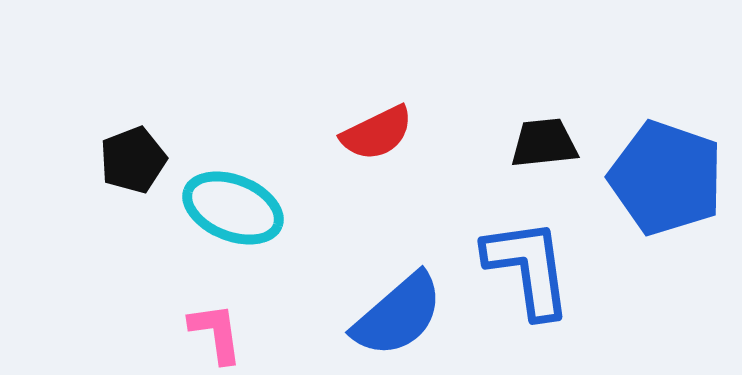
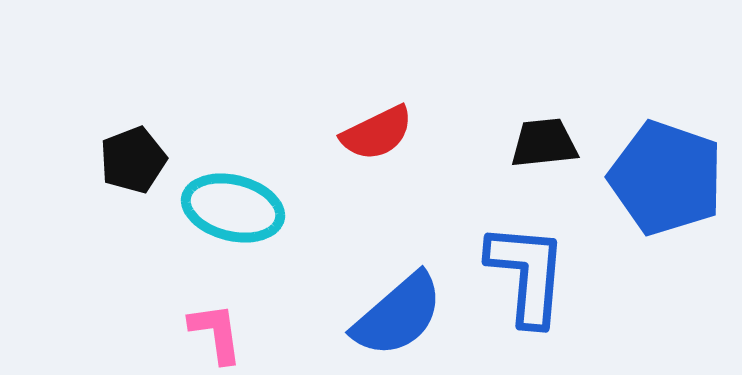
cyan ellipse: rotated 8 degrees counterclockwise
blue L-shape: moved 1 px left, 6 px down; rotated 13 degrees clockwise
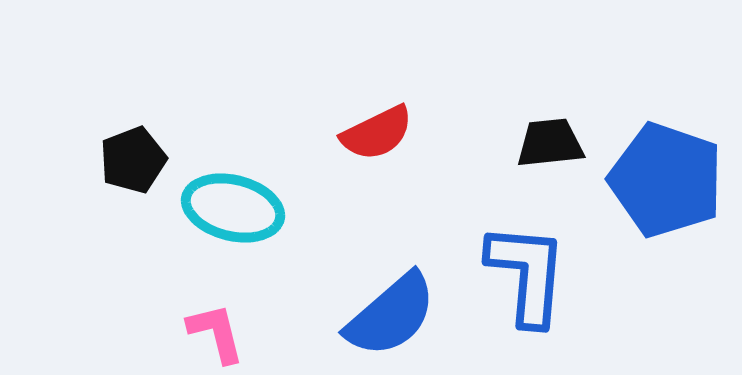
black trapezoid: moved 6 px right
blue pentagon: moved 2 px down
blue semicircle: moved 7 px left
pink L-shape: rotated 6 degrees counterclockwise
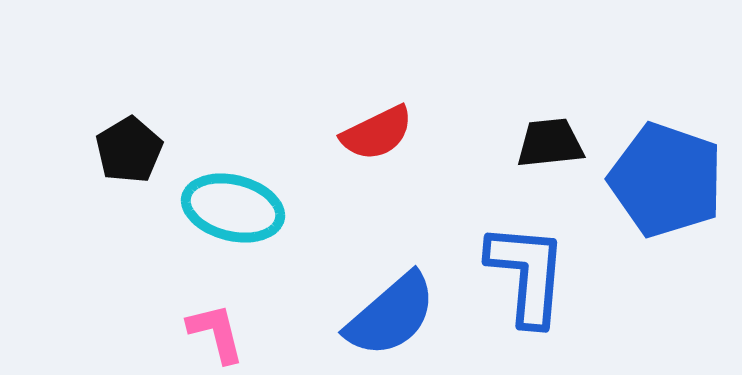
black pentagon: moved 4 px left, 10 px up; rotated 10 degrees counterclockwise
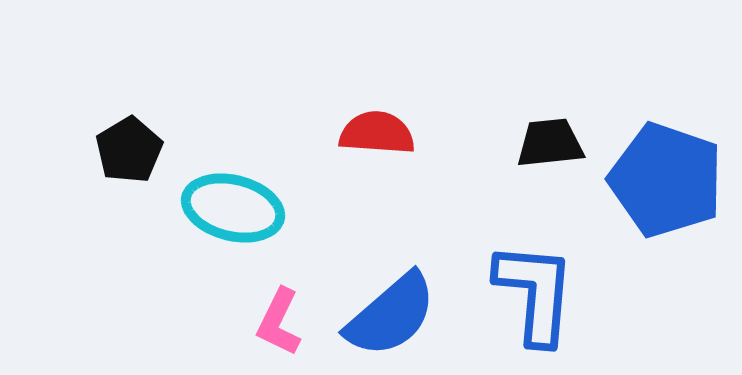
red semicircle: rotated 150 degrees counterclockwise
blue L-shape: moved 8 px right, 19 px down
pink L-shape: moved 63 px right, 11 px up; rotated 140 degrees counterclockwise
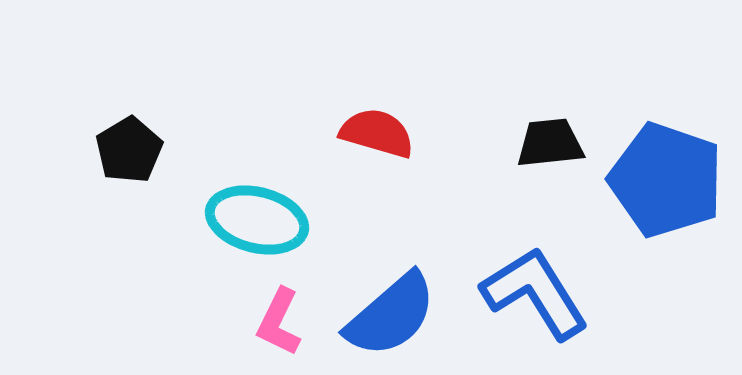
red semicircle: rotated 12 degrees clockwise
cyan ellipse: moved 24 px right, 12 px down
blue L-shape: rotated 37 degrees counterclockwise
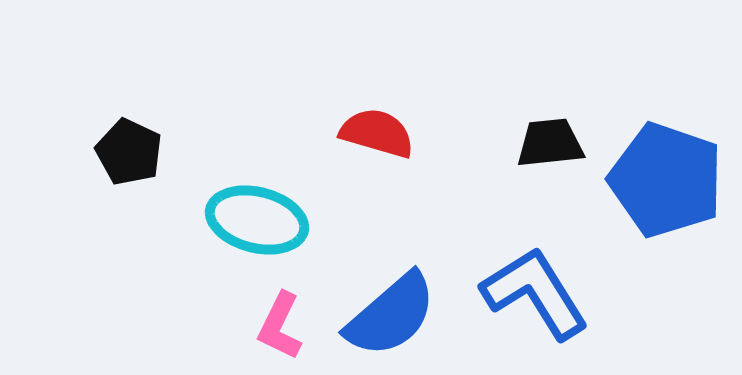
black pentagon: moved 2 px down; rotated 16 degrees counterclockwise
pink L-shape: moved 1 px right, 4 px down
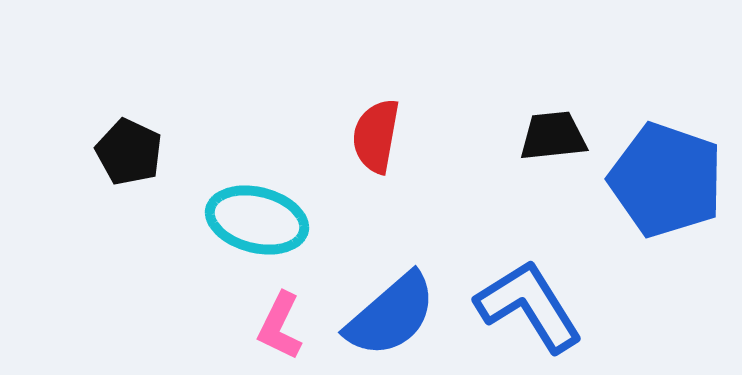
red semicircle: moved 1 px left, 3 px down; rotated 96 degrees counterclockwise
black trapezoid: moved 3 px right, 7 px up
blue L-shape: moved 6 px left, 13 px down
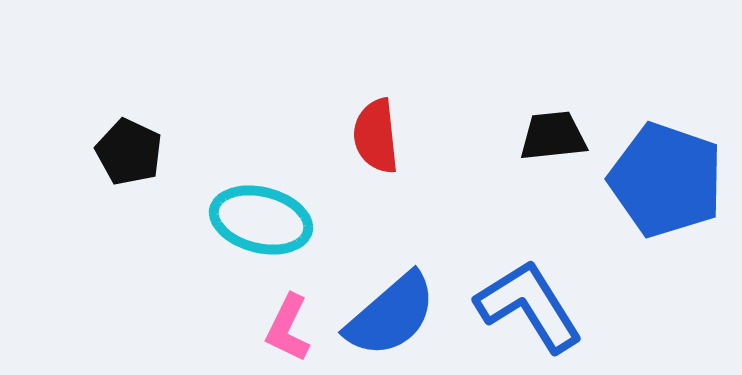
red semicircle: rotated 16 degrees counterclockwise
cyan ellipse: moved 4 px right
pink L-shape: moved 8 px right, 2 px down
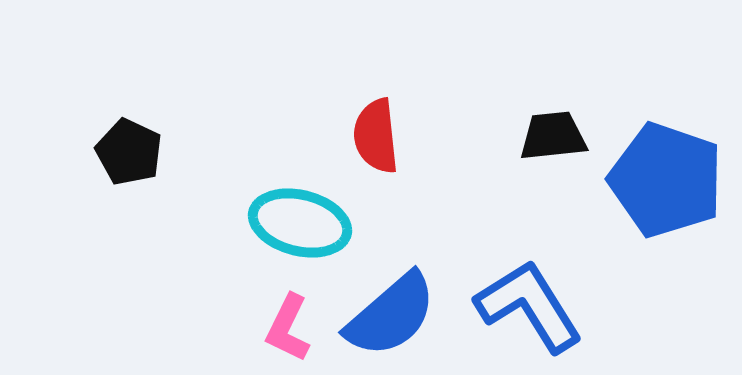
cyan ellipse: moved 39 px right, 3 px down
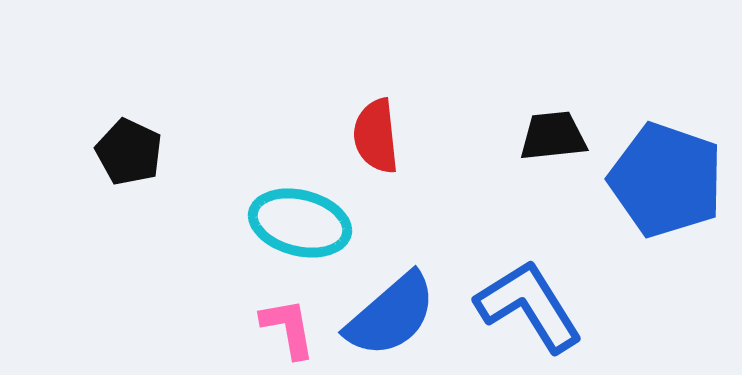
pink L-shape: rotated 144 degrees clockwise
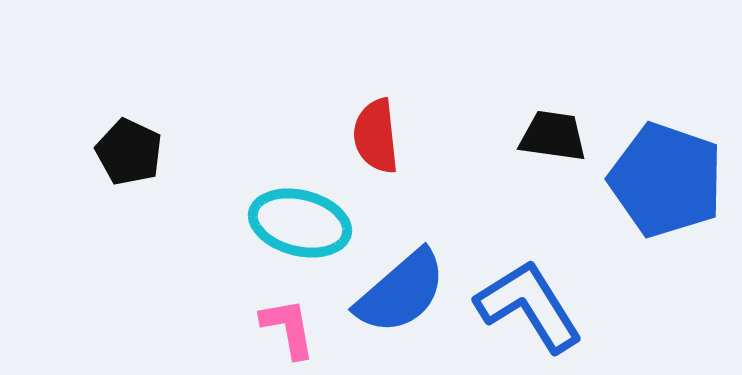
black trapezoid: rotated 14 degrees clockwise
blue semicircle: moved 10 px right, 23 px up
